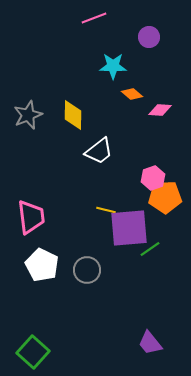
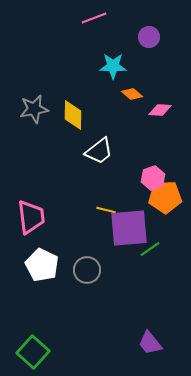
gray star: moved 6 px right, 6 px up; rotated 12 degrees clockwise
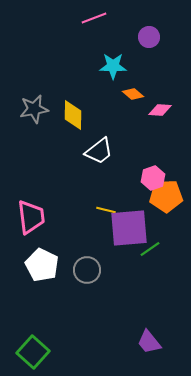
orange diamond: moved 1 px right
orange pentagon: moved 1 px right, 1 px up
purple trapezoid: moved 1 px left, 1 px up
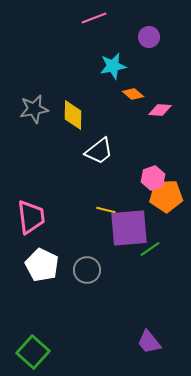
cyan star: rotated 12 degrees counterclockwise
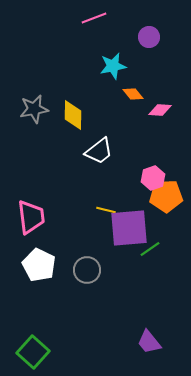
orange diamond: rotated 10 degrees clockwise
white pentagon: moved 3 px left
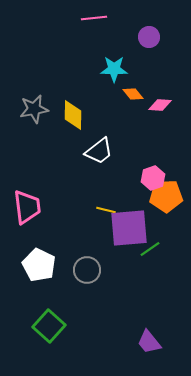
pink line: rotated 15 degrees clockwise
cyan star: moved 1 px right, 3 px down; rotated 12 degrees clockwise
pink diamond: moved 5 px up
pink trapezoid: moved 4 px left, 10 px up
green square: moved 16 px right, 26 px up
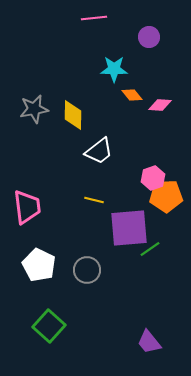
orange diamond: moved 1 px left, 1 px down
yellow line: moved 12 px left, 10 px up
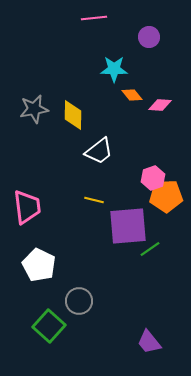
purple square: moved 1 px left, 2 px up
gray circle: moved 8 px left, 31 px down
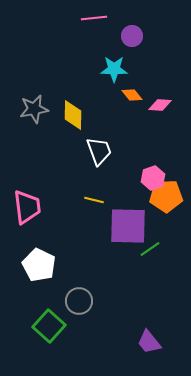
purple circle: moved 17 px left, 1 px up
white trapezoid: rotated 72 degrees counterclockwise
purple square: rotated 6 degrees clockwise
